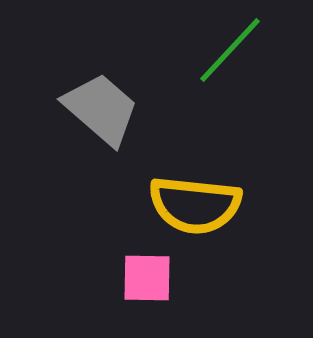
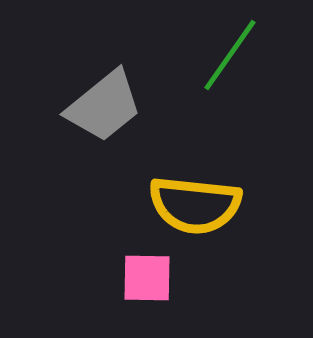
green line: moved 5 px down; rotated 8 degrees counterclockwise
gray trapezoid: moved 3 px right, 3 px up; rotated 100 degrees clockwise
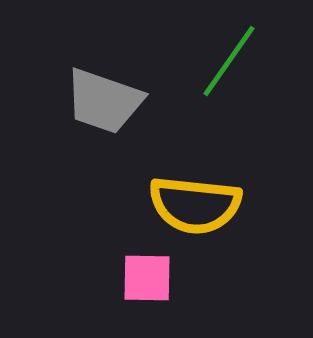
green line: moved 1 px left, 6 px down
gray trapezoid: moved 5 px up; rotated 58 degrees clockwise
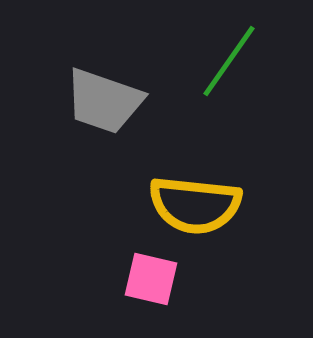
pink square: moved 4 px right, 1 px down; rotated 12 degrees clockwise
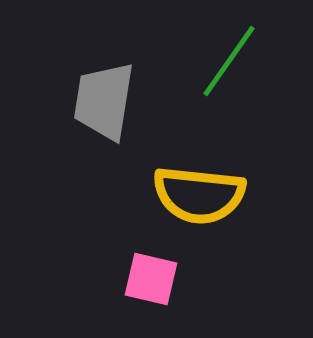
gray trapezoid: rotated 80 degrees clockwise
yellow semicircle: moved 4 px right, 10 px up
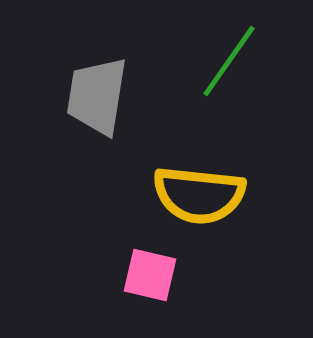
gray trapezoid: moved 7 px left, 5 px up
pink square: moved 1 px left, 4 px up
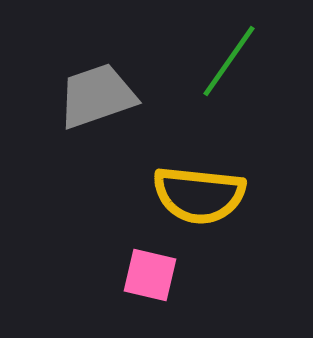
gray trapezoid: rotated 62 degrees clockwise
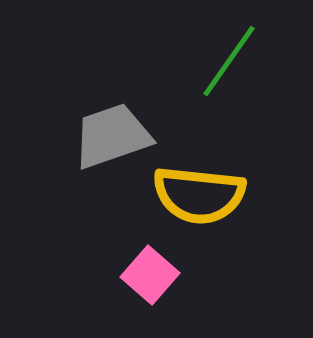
gray trapezoid: moved 15 px right, 40 px down
pink square: rotated 28 degrees clockwise
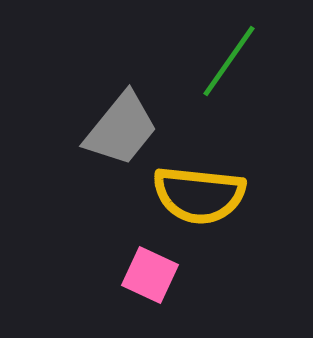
gray trapezoid: moved 9 px right, 7 px up; rotated 148 degrees clockwise
pink square: rotated 16 degrees counterclockwise
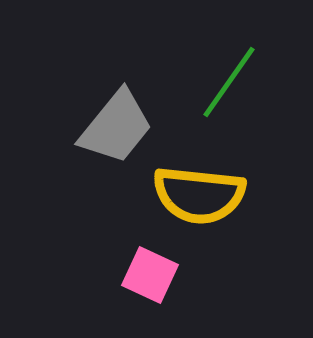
green line: moved 21 px down
gray trapezoid: moved 5 px left, 2 px up
